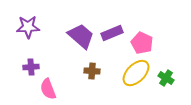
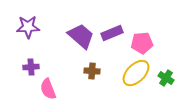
pink pentagon: rotated 30 degrees counterclockwise
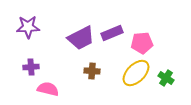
purple trapezoid: moved 2 px down; rotated 112 degrees clockwise
pink semicircle: rotated 125 degrees clockwise
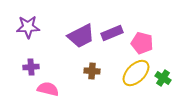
purple trapezoid: moved 2 px up
pink pentagon: rotated 20 degrees clockwise
green cross: moved 3 px left
